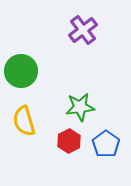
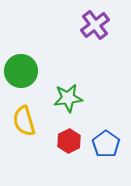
purple cross: moved 12 px right, 5 px up
green star: moved 12 px left, 9 px up
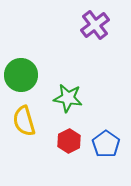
green circle: moved 4 px down
green star: rotated 16 degrees clockwise
